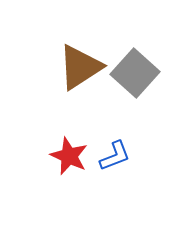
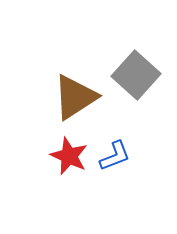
brown triangle: moved 5 px left, 30 px down
gray square: moved 1 px right, 2 px down
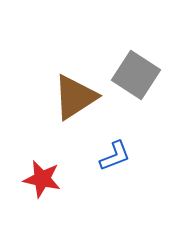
gray square: rotated 9 degrees counterclockwise
red star: moved 27 px left, 23 px down; rotated 12 degrees counterclockwise
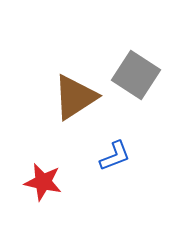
red star: moved 1 px right, 3 px down
